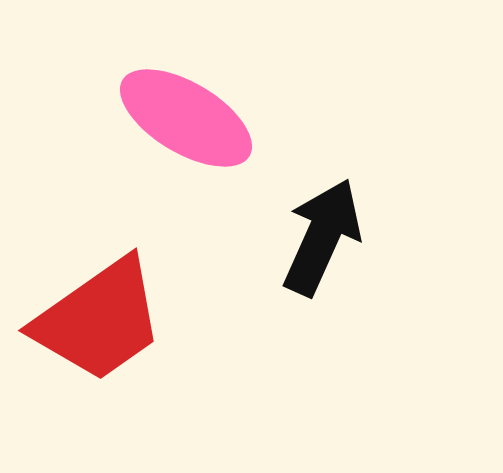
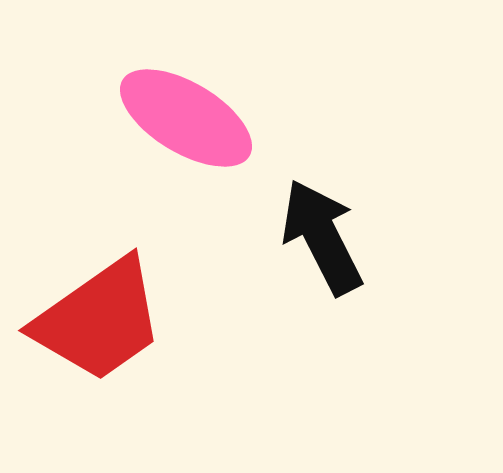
black arrow: rotated 51 degrees counterclockwise
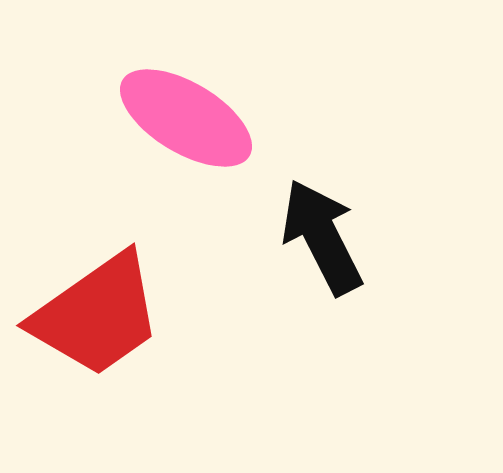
red trapezoid: moved 2 px left, 5 px up
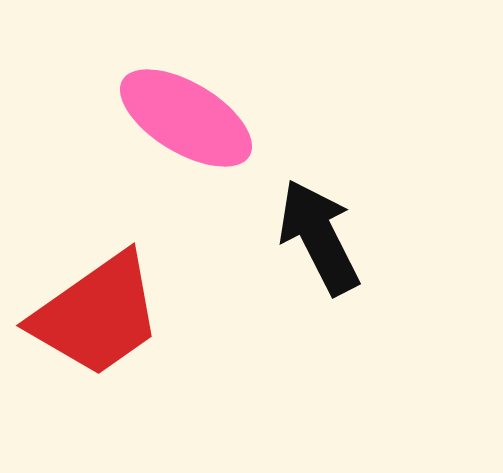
black arrow: moved 3 px left
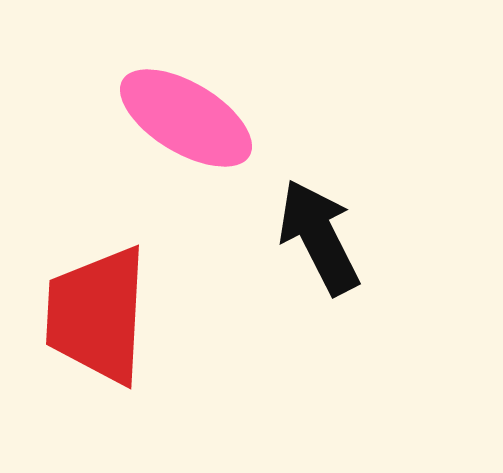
red trapezoid: rotated 128 degrees clockwise
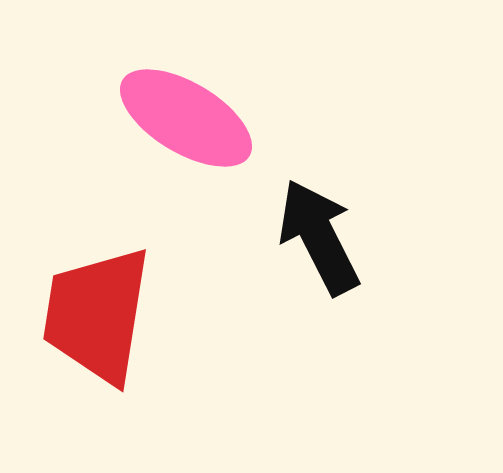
red trapezoid: rotated 6 degrees clockwise
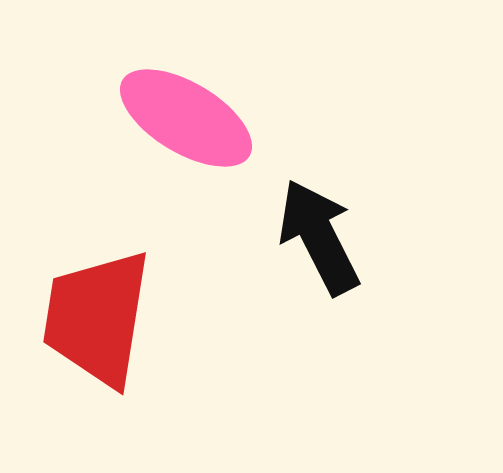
red trapezoid: moved 3 px down
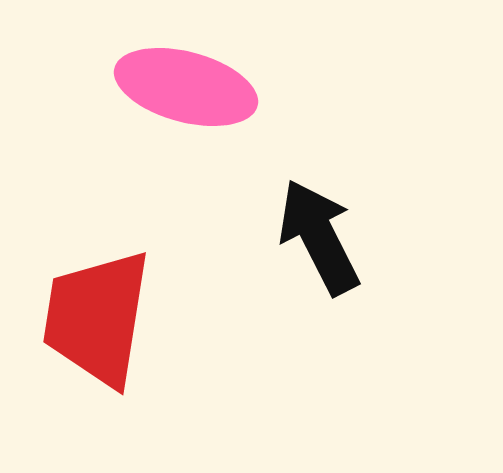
pink ellipse: moved 31 px up; rotated 16 degrees counterclockwise
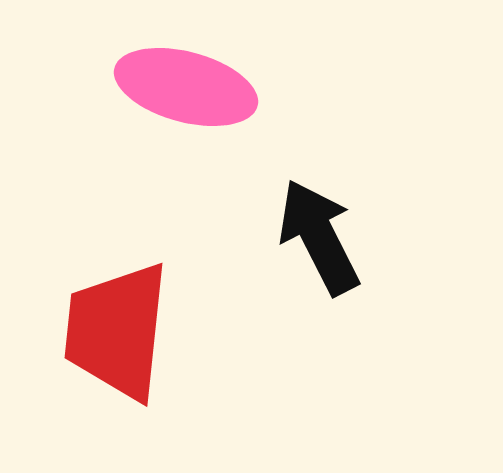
red trapezoid: moved 20 px right, 13 px down; rotated 3 degrees counterclockwise
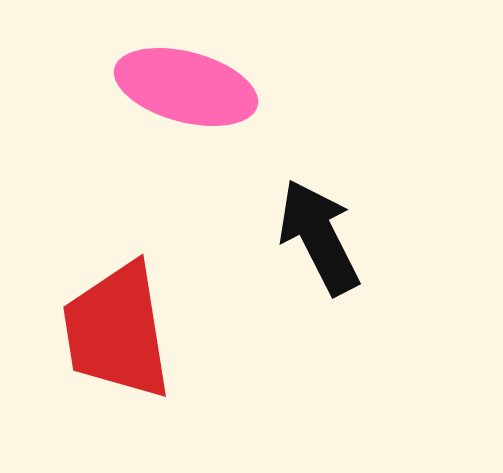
red trapezoid: rotated 15 degrees counterclockwise
